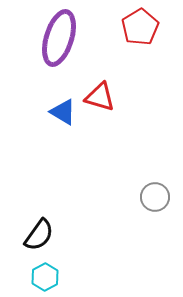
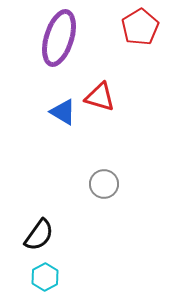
gray circle: moved 51 px left, 13 px up
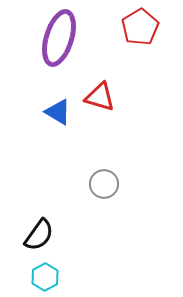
blue triangle: moved 5 px left
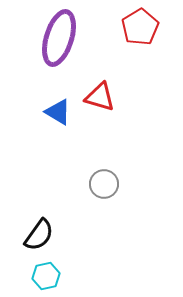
cyan hexagon: moved 1 px right, 1 px up; rotated 16 degrees clockwise
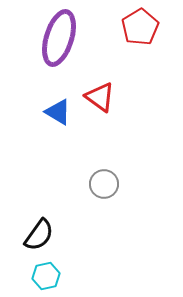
red triangle: rotated 20 degrees clockwise
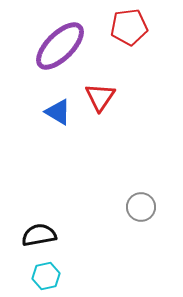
red pentagon: moved 11 px left; rotated 24 degrees clockwise
purple ellipse: moved 1 px right, 8 px down; rotated 28 degrees clockwise
red triangle: rotated 28 degrees clockwise
gray circle: moved 37 px right, 23 px down
black semicircle: rotated 136 degrees counterclockwise
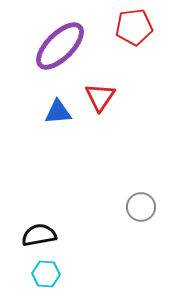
red pentagon: moved 5 px right
blue triangle: rotated 36 degrees counterclockwise
cyan hexagon: moved 2 px up; rotated 16 degrees clockwise
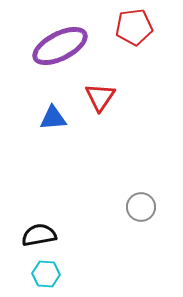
purple ellipse: rotated 18 degrees clockwise
blue triangle: moved 5 px left, 6 px down
